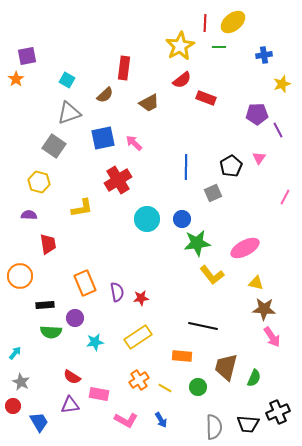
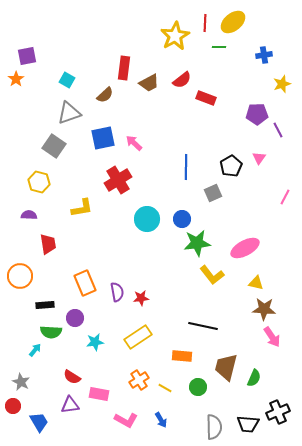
yellow star at (180, 46): moved 5 px left, 10 px up
brown trapezoid at (149, 103): moved 20 px up
cyan arrow at (15, 353): moved 20 px right, 3 px up
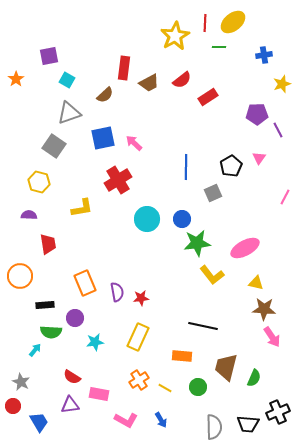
purple square at (27, 56): moved 22 px right
red rectangle at (206, 98): moved 2 px right, 1 px up; rotated 54 degrees counterclockwise
yellow rectangle at (138, 337): rotated 32 degrees counterclockwise
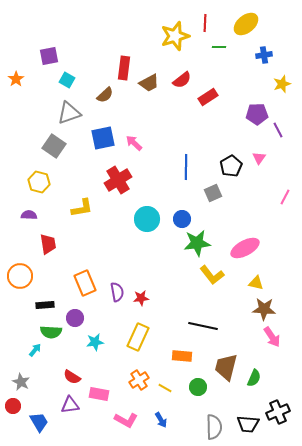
yellow ellipse at (233, 22): moved 13 px right, 2 px down
yellow star at (175, 36): rotated 12 degrees clockwise
